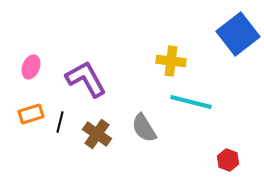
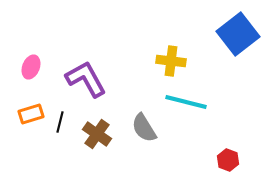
cyan line: moved 5 px left
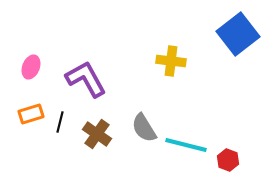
cyan line: moved 43 px down
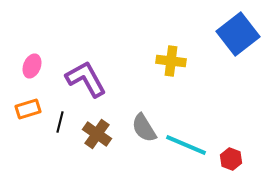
pink ellipse: moved 1 px right, 1 px up
orange rectangle: moved 3 px left, 5 px up
cyan line: rotated 9 degrees clockwise
red hexagon: moved 3 px right, 1 px up
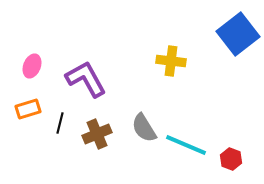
black line: moved 1 px down
brown cross: rotated 32 degrees clockwise
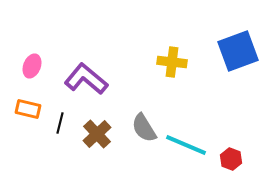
blue square: moved 17 px down; rotated 18 degrees clockwise
yellow cross: moved 1 px right, 1 px down
purple L-shape: rotated 21 degrees counterclockwise
orange rectangle: rotated 30 degrees clockwise
brown cross: rotated 20 degrees counterclockwise
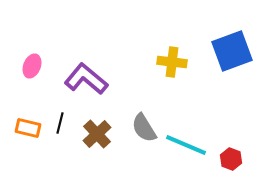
blue square: moved 6 px left
orange rectangle: moved 19 px down
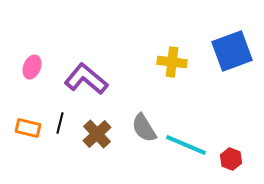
pink ellipse: moved 1 px down
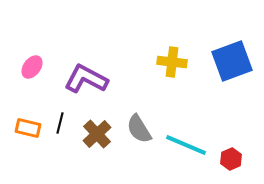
blue square: moved 10 px down
pink ellipse: rotated 15 degrees clockwise
purple L-shape: rotated 12 degrees counterclockwise
gray semicircle: moved 5 px left, 1 px down
red hexagon: rotated 15 degrees clockwise
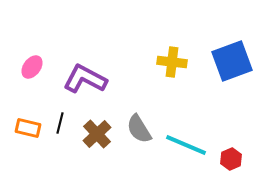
purple L-shape: moved 1 px left
